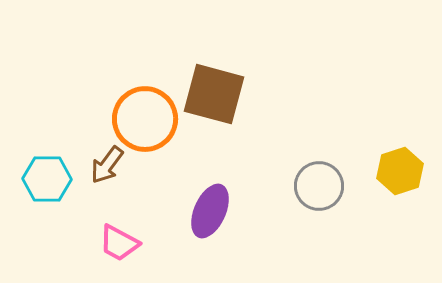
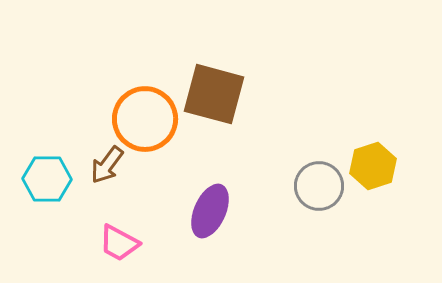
yellow hexagon: moved 27 px left, 5 px up
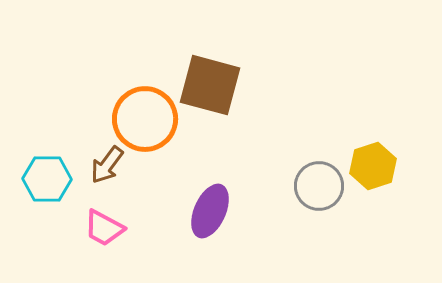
brown square: moved 4 px left, 9 px up
pink trapezoid: moved 15 px left, 15 px up
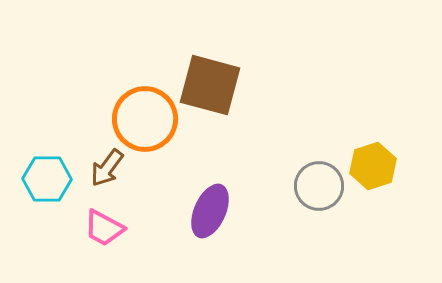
brown arrow: moved 3 px down
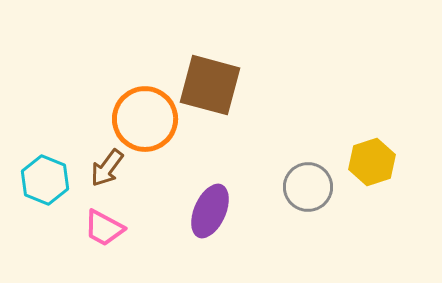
yellow hexagon: moved 1 px left, 4 px up
cyan hexagon: moved 2 px left, 1 px down; rotated 21 degrees clockwise
gray circle: moved 11 px left, 1 px down
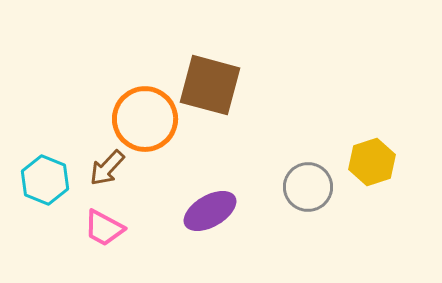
brown arrow: rotated 6 degrees clockwise
purple ellipse: rotated 36 degrees clockwise
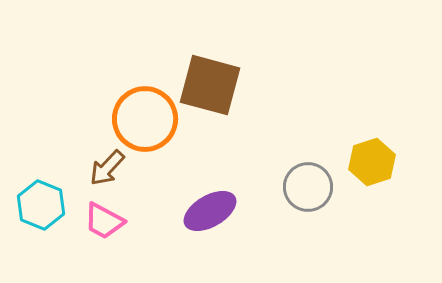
cyan hexagon: moved 4 px left, 25 px down
pink trapezoid: moved 7 px up
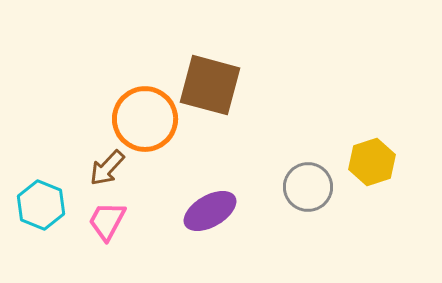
pink trapezoid: moved 3 px right; rotated 90 degrees clockwise
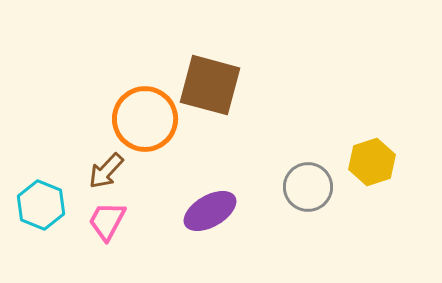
brown arrow: moved 1 px left, 3 px down
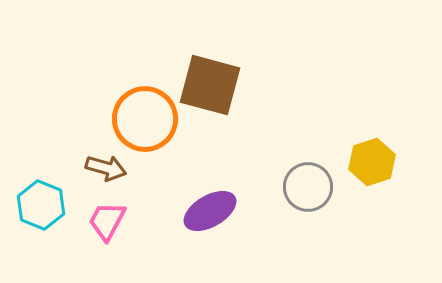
brown arrow: moved 3 px up; rotated 117 degrees counterclockwise
